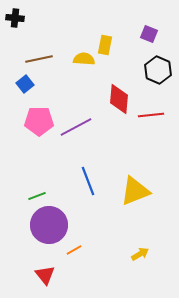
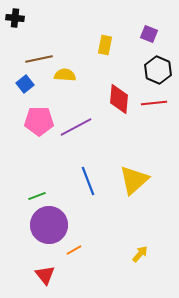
yellow semicircle: moved 19 px left, 16 px down
red line: moved 3 px right, 12 px up
yellow triangle: moved 1 px left, 11 px up; rotated 20 degrees counterclockwise
yellow arrow: rotated 18 degrees counterclockwise
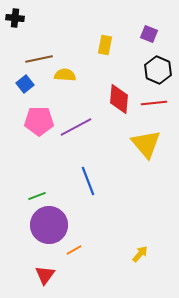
yellow triangle: moved 12 px right, 36 px up; rotated 28 degrees counterclockwise
red triangle: rotated 15 degrees clockwise
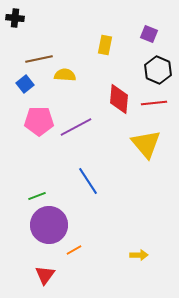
blue line: rotated 12 degrees counterclockwise
yellow arrow: moved 1 px left, 1 px down; rotated 48 degrees clockwise
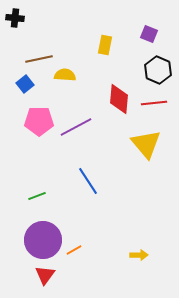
purple circle: moved 6 px left, 15 px down
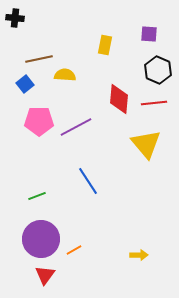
purple square: rotated 18 degrees counterclockwise
purple circle: moved 2 px left, 1 px up
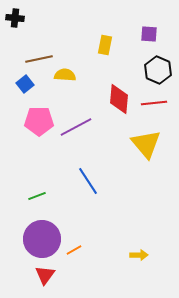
purple circle: moved 1 px right
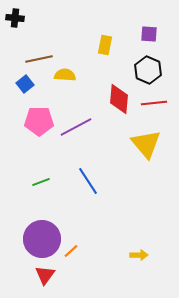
black hexagon: moved 10 px left
green line: moved 4 px right, 14 px up
orange line: moved 3 px left, 1 px down; rotated 14 degrees counterclockwise
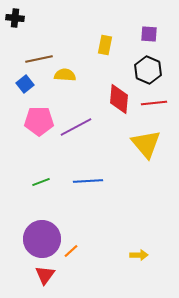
blue line: rotated 60 degrees counterclockwise
